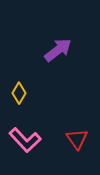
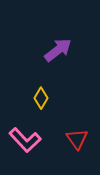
yellow diamond: moved 22 px right, 5 px down
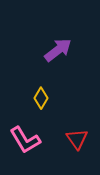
pink L-shape: rotated 12 degrees clockwise
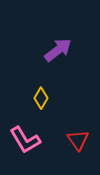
red triangle: moved 1 px right, 1 px down
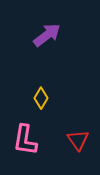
purple arrow: moved 11 px left, 15 px up
pink L-shape: rotated 40 degrees clockwise
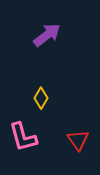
pink L-shape: moved 2 px left, 3 px up; rotated 24 degrees counterclockwise
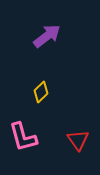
purple arrow: moved 1 px down
yellow diamond: moved 6 px up; rotated 15 degrees clockwise
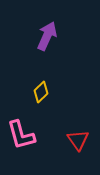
purple arrow: rotated 28 degrees counterclockwise
pink L-shape: moved 2 px left, 2 px up
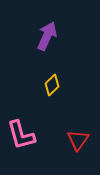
yellow diamond: moved 11 px right, 7 px up
red triangle: rotated 10 degrees clockwise
